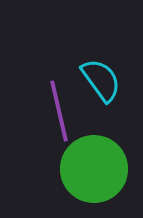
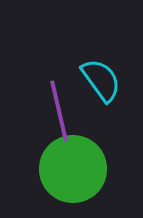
green circle: moved 21 px left
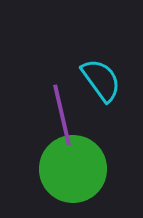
purple line: moved 3 px right, 4 px down
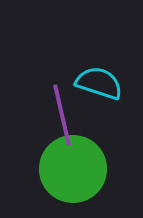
cyan semicircle: moved 2 px left, 3 px down; rotated 36 degrees counterclockwise
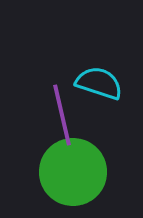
green circle: moved 3 px down
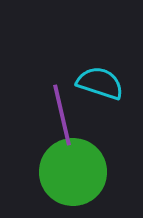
cyan semicircle: moved 1 px right
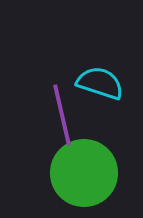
green circle: moved 11 px right, 1 px down
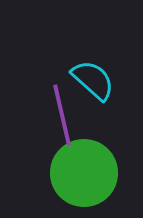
cyan semicircle: moved 7 px left, 3 px up; rotated 24 degrees clockwise
